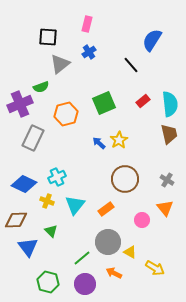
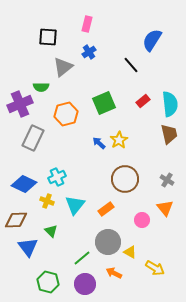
gray triangle: moved 3 px right, 3 px down
green semicircle: rotated 21 degrees clockwise
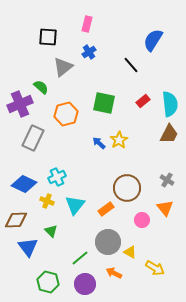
blue semicircle: moved 1 px right
green semicircle: rotated 140 degrees counterclockwise
green square: rotated 35 degrees clockwise
brown trapezoid: rotated 40 degrees clockwise
brown circle: moved 2 px right, 9 px down
green line: moved 2 px left
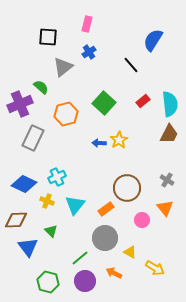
green square: rotated 30 degrees clockwise
blue arrow: rotated 40 degrees counterclockwise
gray circle: moved 3 px left, 4 px up
purple circle: moved 3 px up
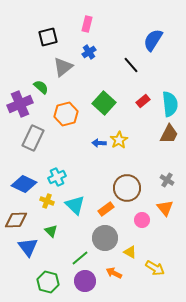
black square: rotated 18 degrees counterclockwise
cyan triangle: rotated 25 degrees counterclockwise
